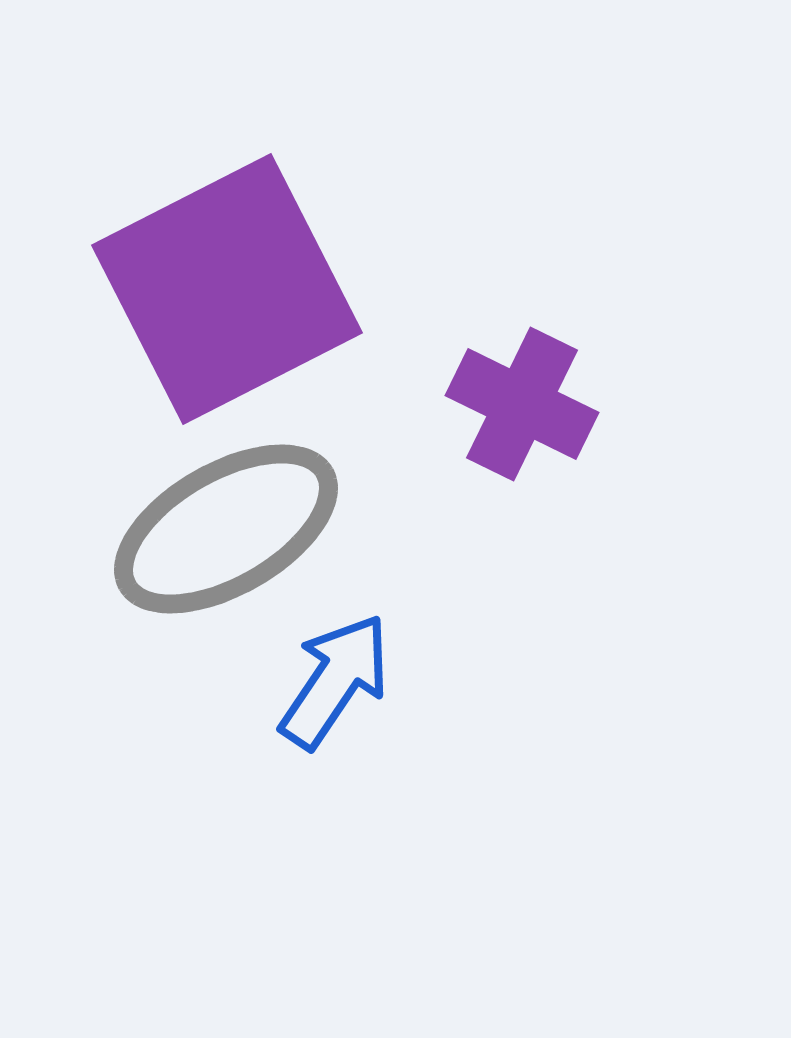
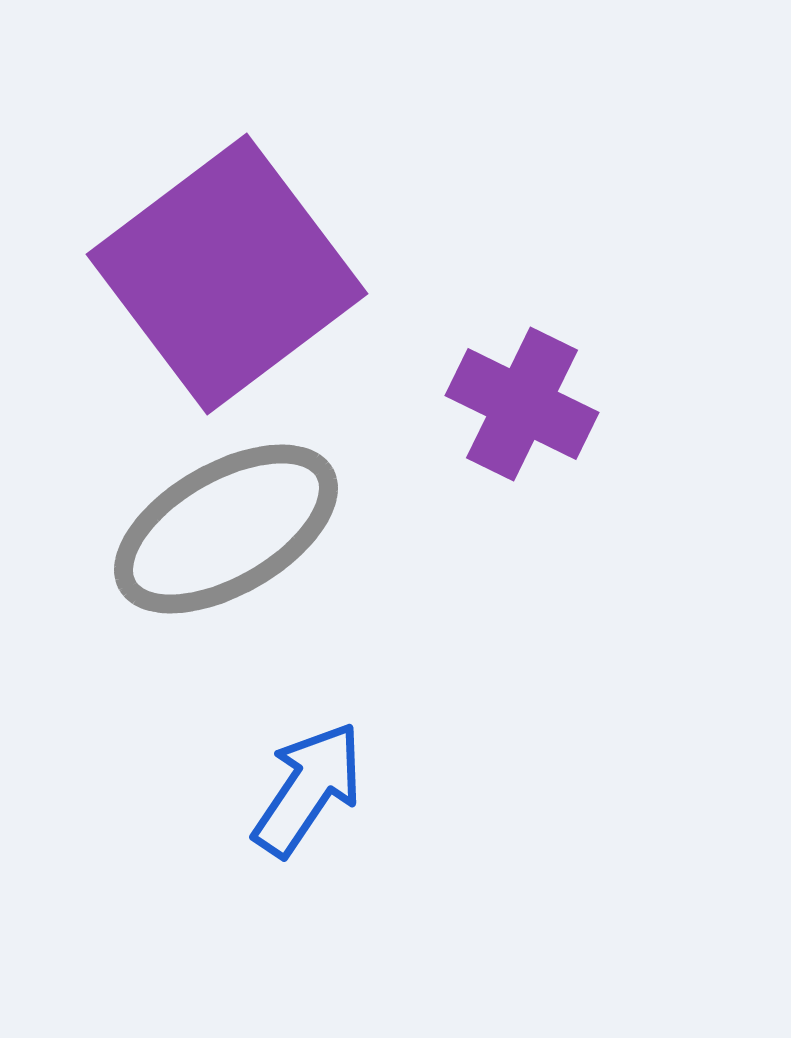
purple square: moved 15 px up; rotated 10 degrees counterclockwise
blue arrow: moved 27 px left, 108 px down
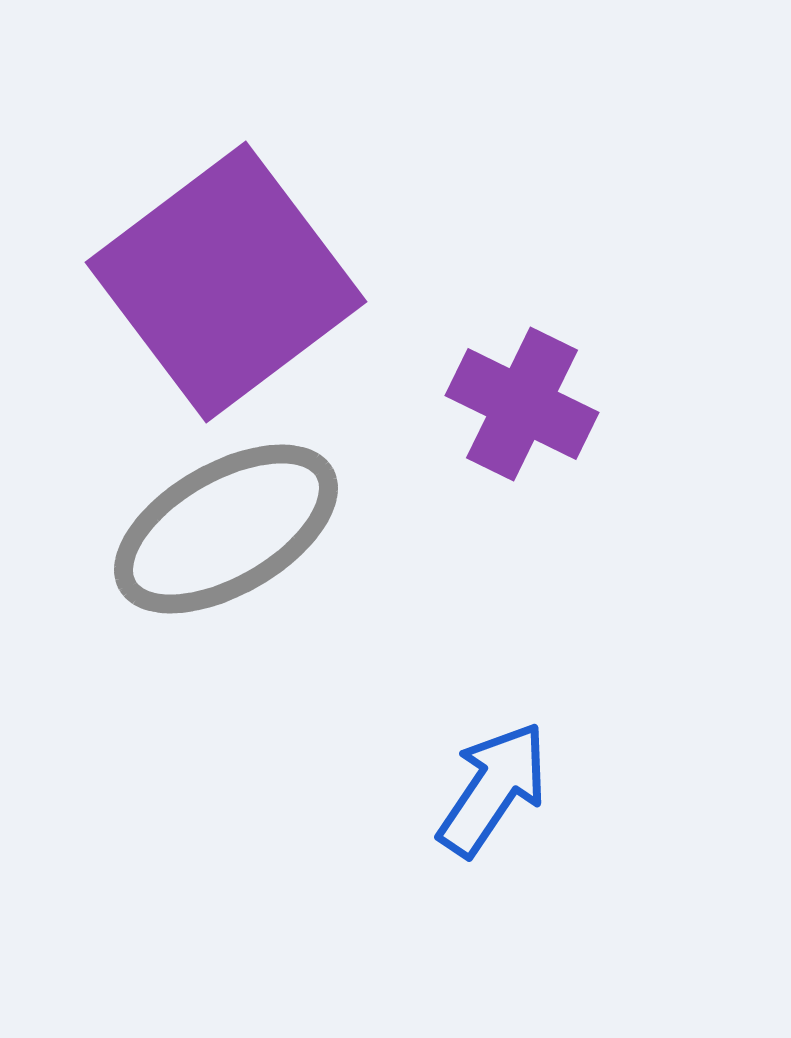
purple square: moved 1 px left, 8 px down
blue arrow: moved 185 px right
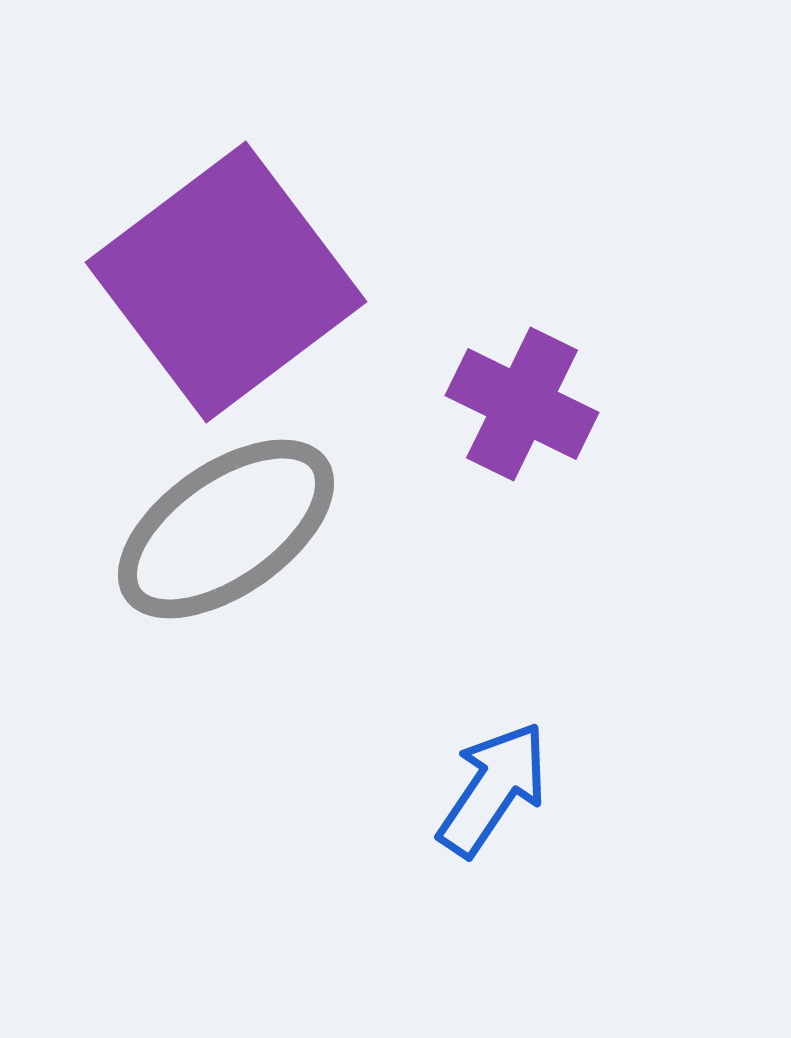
gray ellipse: rotated 5 degrees counterclockwise
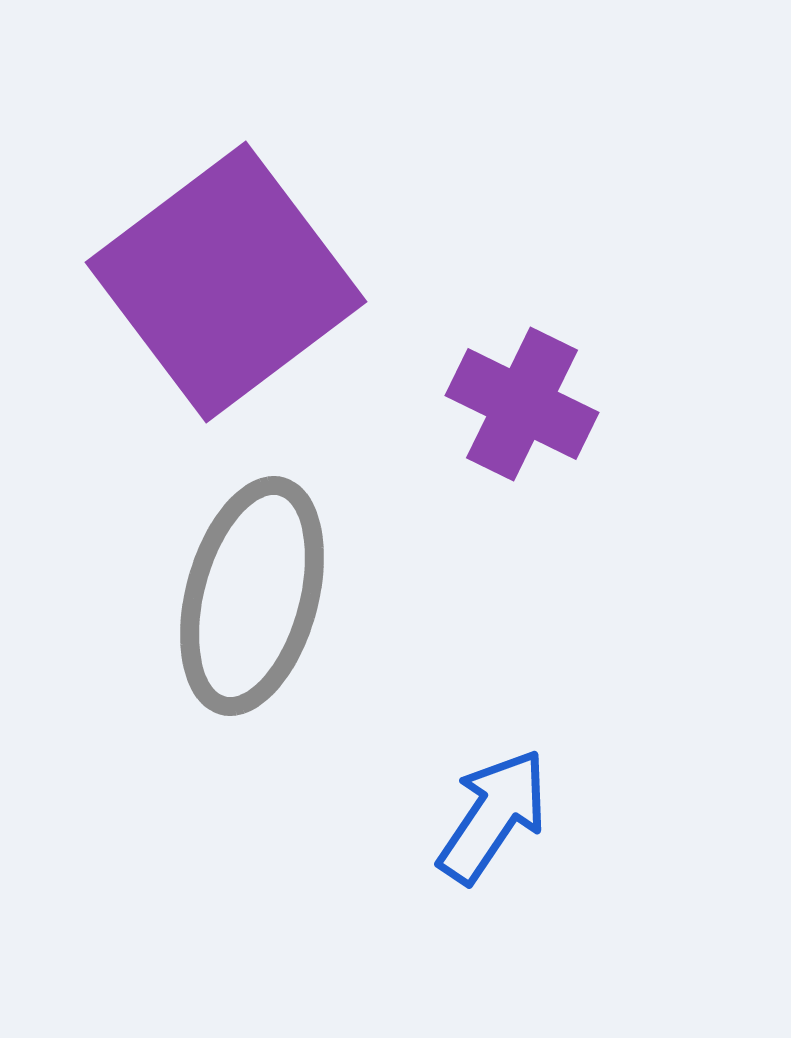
gray ellipse: moved 26 px right, 67 px down; rotated 40 degrees counterclockwise
blue arrow: moved 27 px down
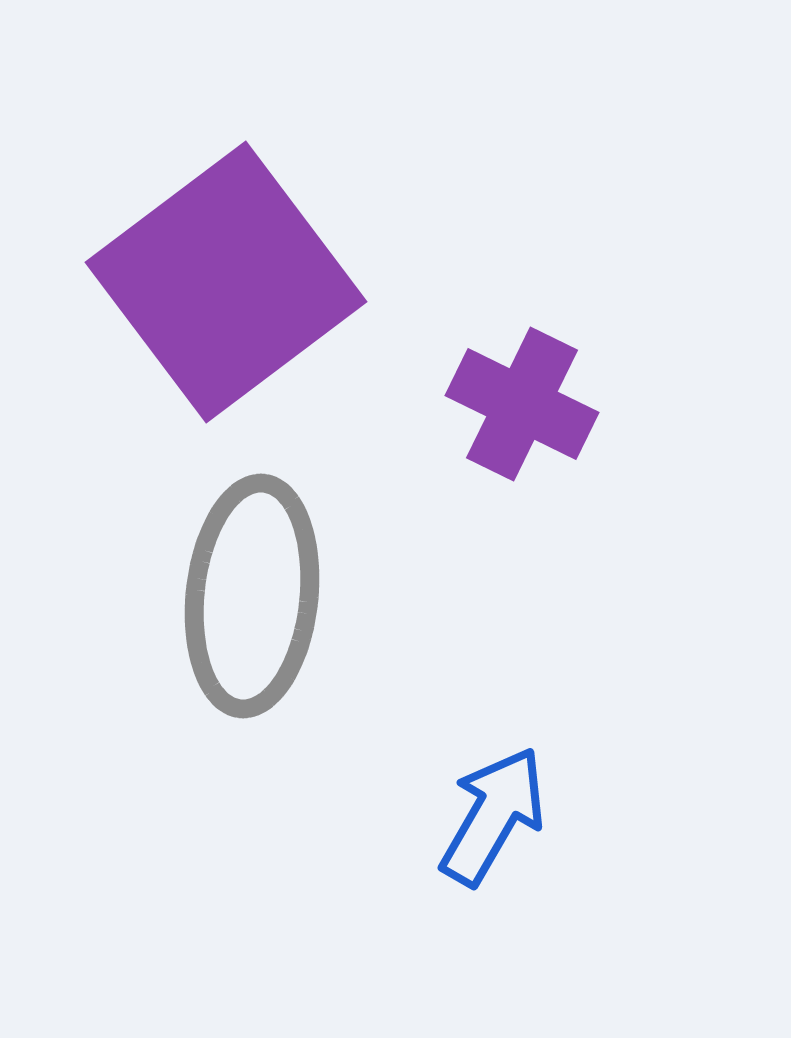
gray ellipse: rotated 9 degrees counterclockwise
blue arrow: rotated 4 degrees counterclockwise
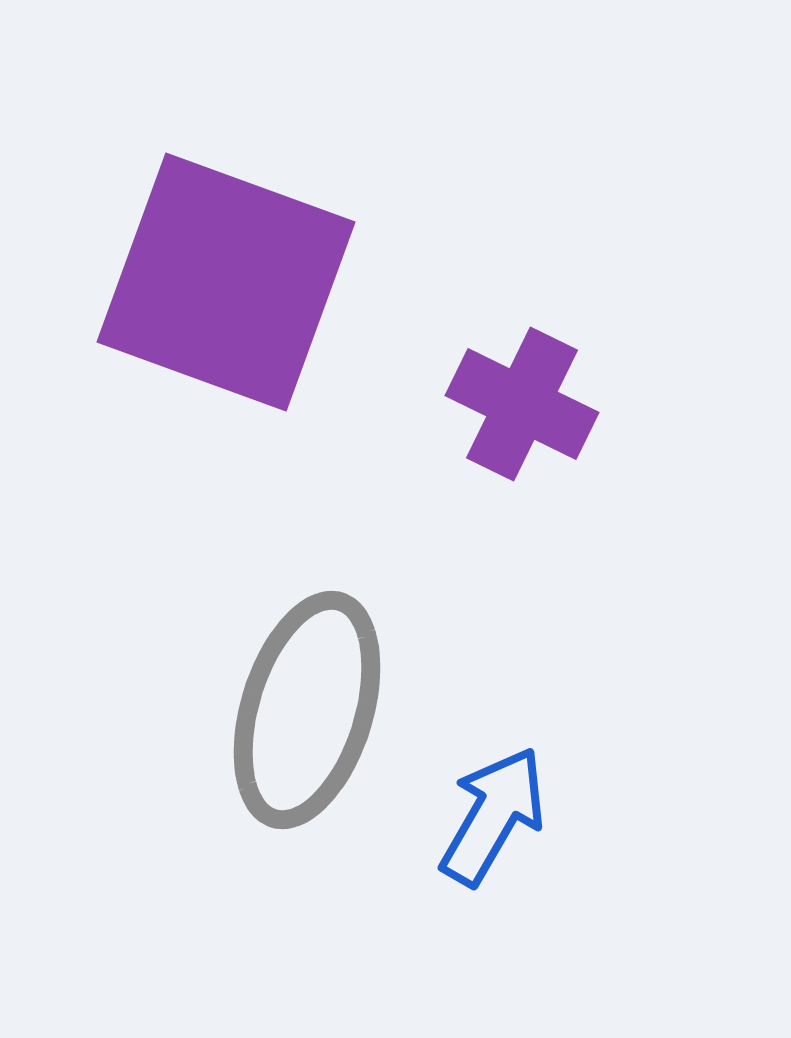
purple square: rotated 33 degrees counterclockwise
gray ellipse: moved 55 px right, 114 px down; rotated 11 degrees clockwise
